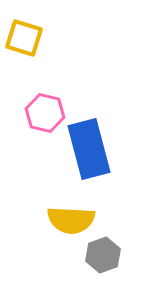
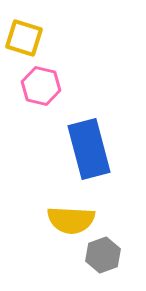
pink hexagon: moved 4 px left, 27 px up
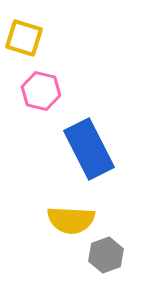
pink hexagon: moved 5 px down
blue rectangle: rotated 12 degrees counterclockwise
gray hexagon: moved 3 px right
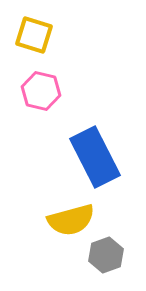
yellow square: moved 10 px right, 3 px up
blue rectangle: moved 6 px right, 8 px down
yellow semicircle: rotated 18 degrees counterclockwise
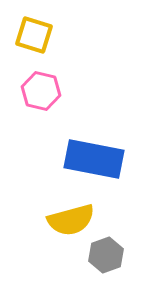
blue rectangle: moved 1 px left, 2 px down; rotated 52 degrees counterclockwise
